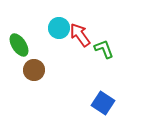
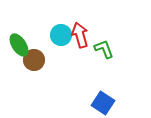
cyan circle: moved 2 px right, 7 px down
red arrow: rotated 20 degrees clockwise
brown circle: moved 10 px up
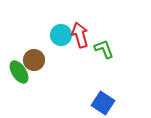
green ellipse: moved 27 px down
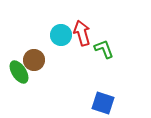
red arrow: moved 2 px right, 2 px up
blue square: rotated 15 degrees counterclockwise
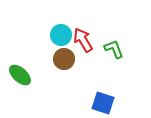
red arrow: moved 1 px right, 7 px down; rotated 15 degrees counterclockwise
green L-shape: moved 10 px right
brown circle: moved 30 px right, 1 px up
green ellipse: moved 1 px right, 3 px down; rotated 15 degrees counterclockwise
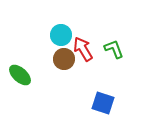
red arrow: moved 9 px down
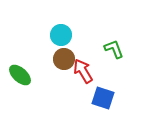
red arrow: moved 22 px down
blue square: moved 5 px up
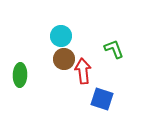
cyan circle: moved 1 px down
red arrow: rotated 25 degrees clockwise
green ellipse: rotated 50 degrees clockwise
blue square: moved 1 px left, 1 px down
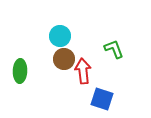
cyan circle: moved 1 px left
green ellipse: moved 4 px up
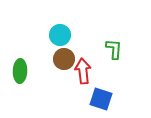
cyan circle: moved 1 px up
green L-shape: rotated 25 degrees clockwise
blue square: moved 1 px left
